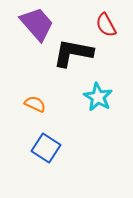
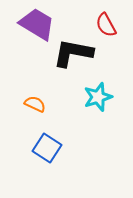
purple trapezoid: rotated 18 degrees counterclockwise
cyan star: rotated 24 degrees clockwise
blue square: moved 1 px right
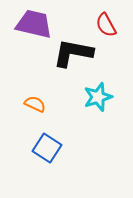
purple trapezoid: moved 3 px left; rotated 18 degrees counterclockwise
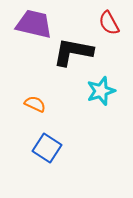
red semicircle: moved 3 px right, 2 px up
black L-shape: moved 1 px up
cyan star: moved 3 px right, 6 px up
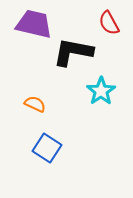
cyan star: rotated 16 degrees counterclockwise
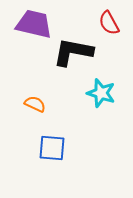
cyan star: moved 2 px down; rotated 20 degrees counterclockwise
blue square: moved 5 px right; rotated 28 degrees counterclockwise
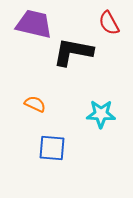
cyan star: moved 21 px down; rotated 16 degrees counterclockwise
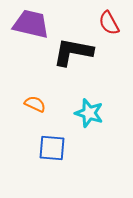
purple trapezoid: moved 3 px left
cyan star: moved 12 px left, 1 px up; rotated 16 degrees clockwise
